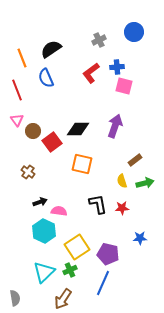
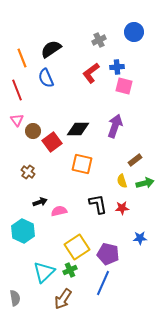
pink semicircle: rotated 21 degrees counterclockwise
cyan hexagon: moved 21 px left
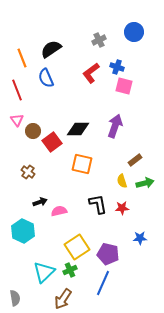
blue cross: rotated 24 degrees clockwise
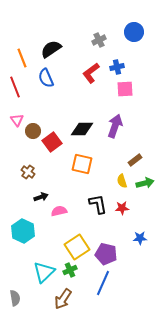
blue cross: rotated 32 degrees counterclockwise
pink square: moved 1 px right, 3 px down; rotated 18 degrees counterclockwise
red line: moved 2 px left, 3 px up
black diamond: moved 4 px right
black arrow: moved 1 px right, 5 px up
purple pentagon: moved 2 px left
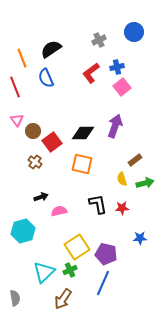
pink square: moved 3 px left, 2 px up; rotated 36 degrees counterclockwise
black diamond: moved 1 px right, 4 px down
brown cross: moved 7 px right, 10 px up
yellow semicircle: moved 2 px up
cyan hexagon: rotated 20 degrees clockwise
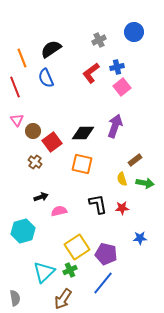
green arrow: rotated 24 degrees clockwise
blue line: rotated 15 degrees clockwise
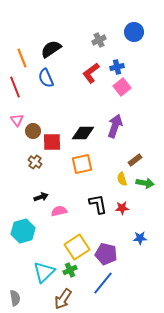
red square: rotated 36 degrees clockwise
orange square: rotated 25 degrees counterclockwise
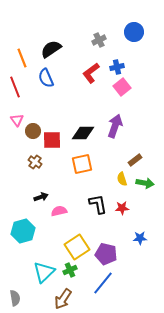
red square: moved 2 px up
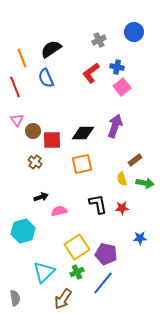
blue cross: rotated 24 degrees clockwise
green cross: moved 7 px right, 2 px down
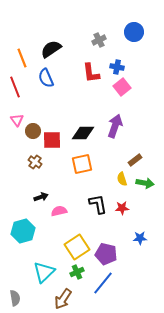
red L-shape: rotated 60 degrees counterclockwise
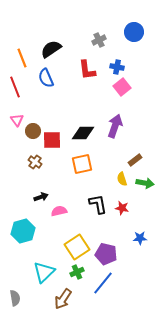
red L-shape: moved 4 px left, 3 px up
red star: rotated 16 degrees clockwise
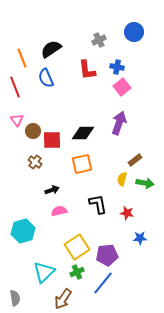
purple arrow: moved 4 px right, 3 px up
yellow semicircle: rotated 32 degrees clockwise
black arrow: moved 11 px right, 7 px up
red star: moved 5 px right, 5 px down
purple pentagon: moved 1 px right, 1 px down; rotated 20 degrees counterclockwise
